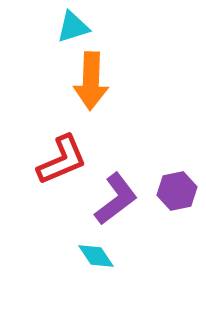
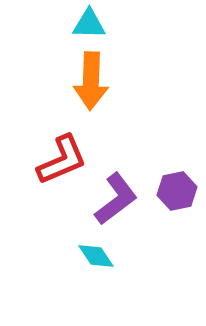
cyan triangle: moved 16 px right, 3 px up; rotated 18 degrees clockwise
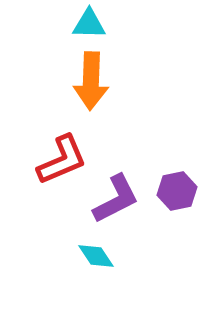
purple L-shape: rotated 10 degrees clockwise
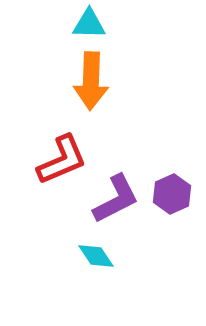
purple hexagon: moved 5 px left, 3 px down; rotated 12 degrees counterclockwise
